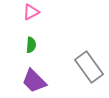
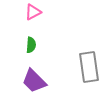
pink triangle: moved 2 px right
gray rectangle: rotated 28 degrees clockwise
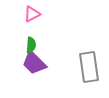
pink triangle: moved 1 px left, 2 px down
purple trapezoid: moved 18 px up
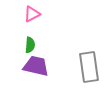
green semicircle: moved 1 px left
purple trapezoid: moved 2 px right, 3 px down; rotated 148 degrees clockwise
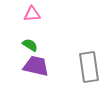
pink triangle: rotated 24 degrees clockwise
green semicircle: rotated 63 degrees counterclockwise
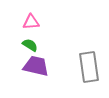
pink triangle: moved 1 px left, 8 px down
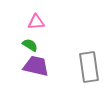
pink triangle: moved 5 px right
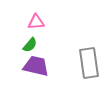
green semicircle: rotated 98 degrees clockwise
gray rectangle: moved 4 px up
